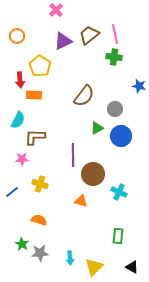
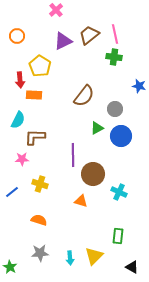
green star: moved 12 px left, 23 px down
yellow triangle: moved 11 px up
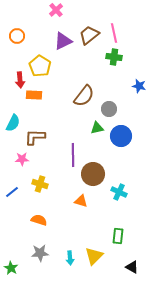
pink line: moved 1 px left, 1 px up
gray circle: moved 6 px left
cyan semicircle: moved 5 px left, 3 px down
green triangle: rotated 16 degrees clockwise
green star: moved 1 px right, 1 px down
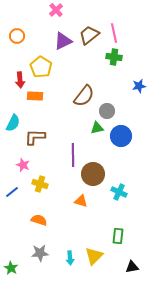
yellow pentagon: moved 1 px right, 1 px down
blue star: rotated 24 degrees counterclockwise
orange rectangle: moved 1 px right, 1 px down
gray circle: moved 2 px left, 2 px down
pink star: moved 1 px right, 6 px down; rotated 24 degrees clockwise
black triangle: rotated 40 degrees counterclockwise
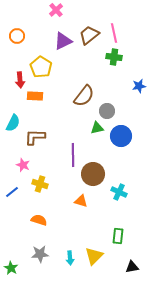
gray star: moved 1 px down
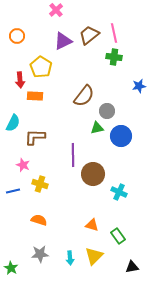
blue line: moved 1 px right, 1 px up; rotated 24 degrees clockwise
orange triangle: moved 11 px right, 24 px down
green rectangle: rotated 42 degrees counterclockwise
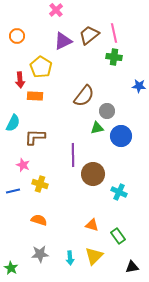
blue star: rotated 16 degrees clockwise
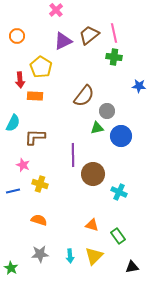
cyan arrow: moved 2 px up
